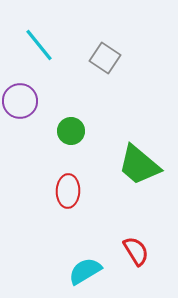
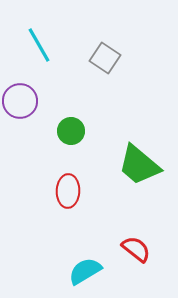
cyan line: rotated 9 degrees clockwise
red semicircle: moved 2 px up; rotated 20 degrees counterclockwise
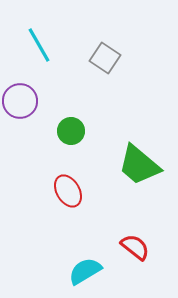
red ellipse: rotated 32 degrees counterclockwise
red semicircle: moved 1 px left, 2 px up
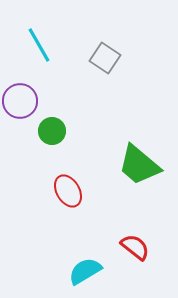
green circle: moved 19 px left
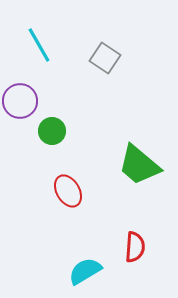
red semicircle: rotated 56 degrees clockwise
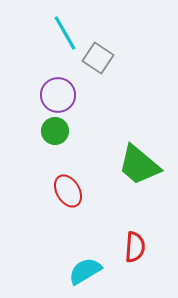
cyan line: moved 26 px right, 12 px up
gray square: moved 7 px left
purple circle: moved 38 px right, 6 px up
green circle: moved 3 px right
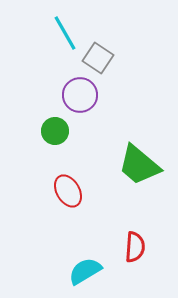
purple circle: moved 22 px right
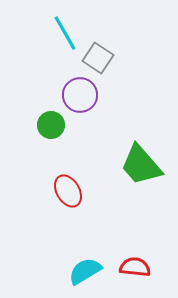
green circle: moved 4 px left, 6 px up
green trapezoid: moved 2 px right; rotated 9 degrees clockwise
red semicircle: moved 20 px down; rotated 88 degrees counterclockwise
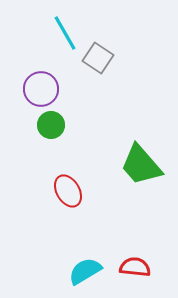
purple circle: moved 39 px left, 6 px up
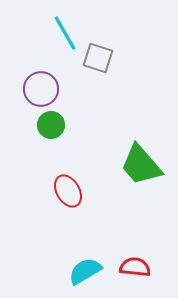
gray square: rotated 16 degrees counterclockwise
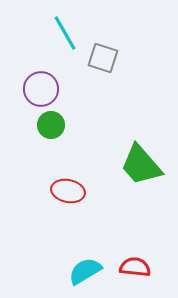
gray square: moved 5 px right
red ellipse: rotated 48 degrees counterclockwise
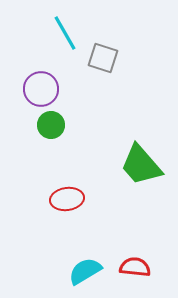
red ellipse: moved 1 px left, 8 px down; rotated 20 degrees counterclockwise
